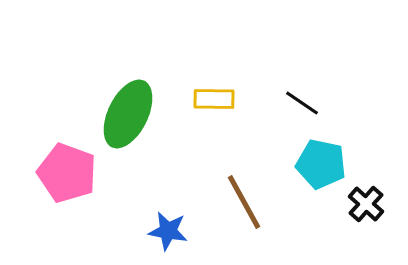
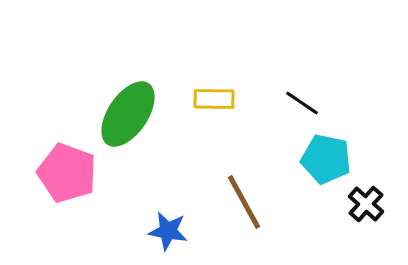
green ellipse: rotated 8 degrees clockwise
cyan pentagon: moved 5 px right, 5 px up
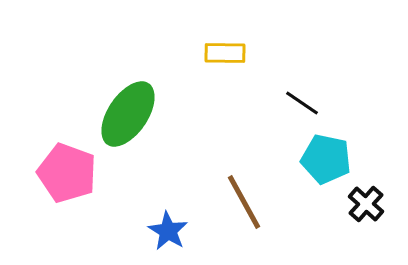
yellow rectangle: moved 11 px right, 46 px up
blue star: rotated 21 degrees clockwise
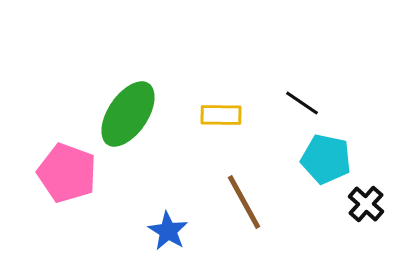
yellow rectangle: moved 4 px left, 62 px down
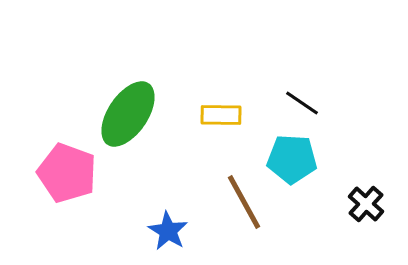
cyan pentagon: moved 34 px left; rotated 9 degrees counterclockwise
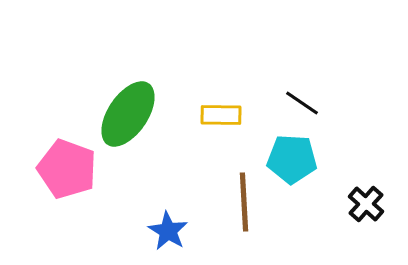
pink pentagon: moved 4 px up
brown line: rotated 26 degrees clockwise
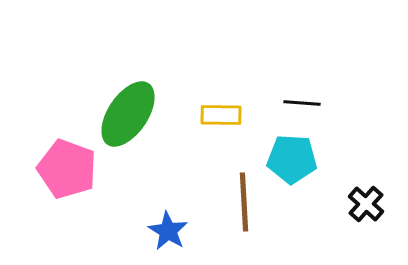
black line: rotated 30 degrees counterclockwise
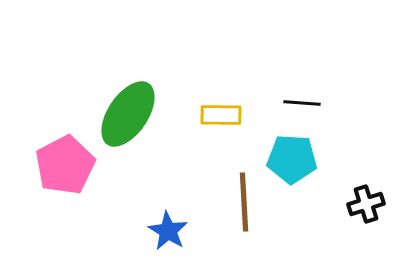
pink pentagon: moved 2 px left, 4 px up; rotated 24 degrees clockwise
black cross: rotated 30 degrees clockwise
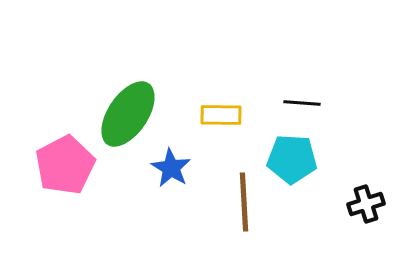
blue star: moved 3 px right, 63 px up
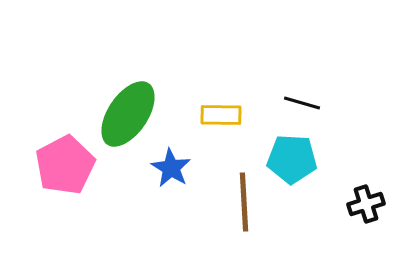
black line: rotated 12 degrees clockwise
